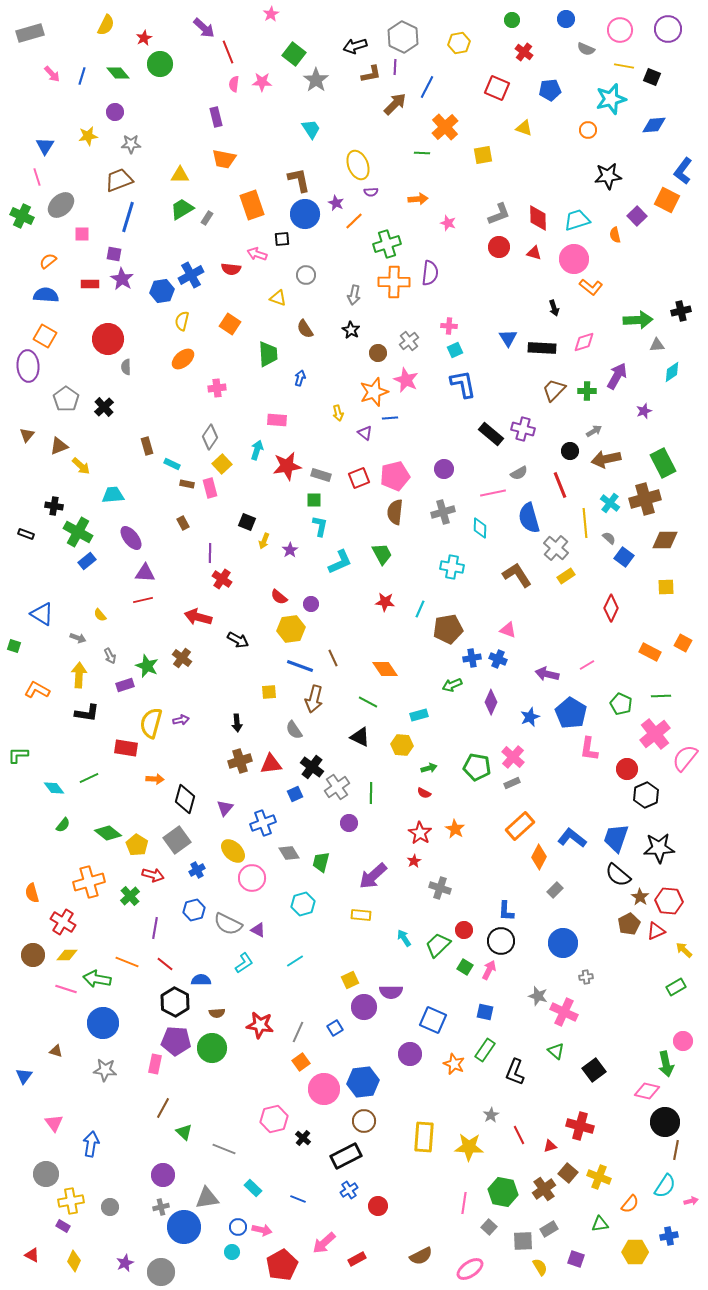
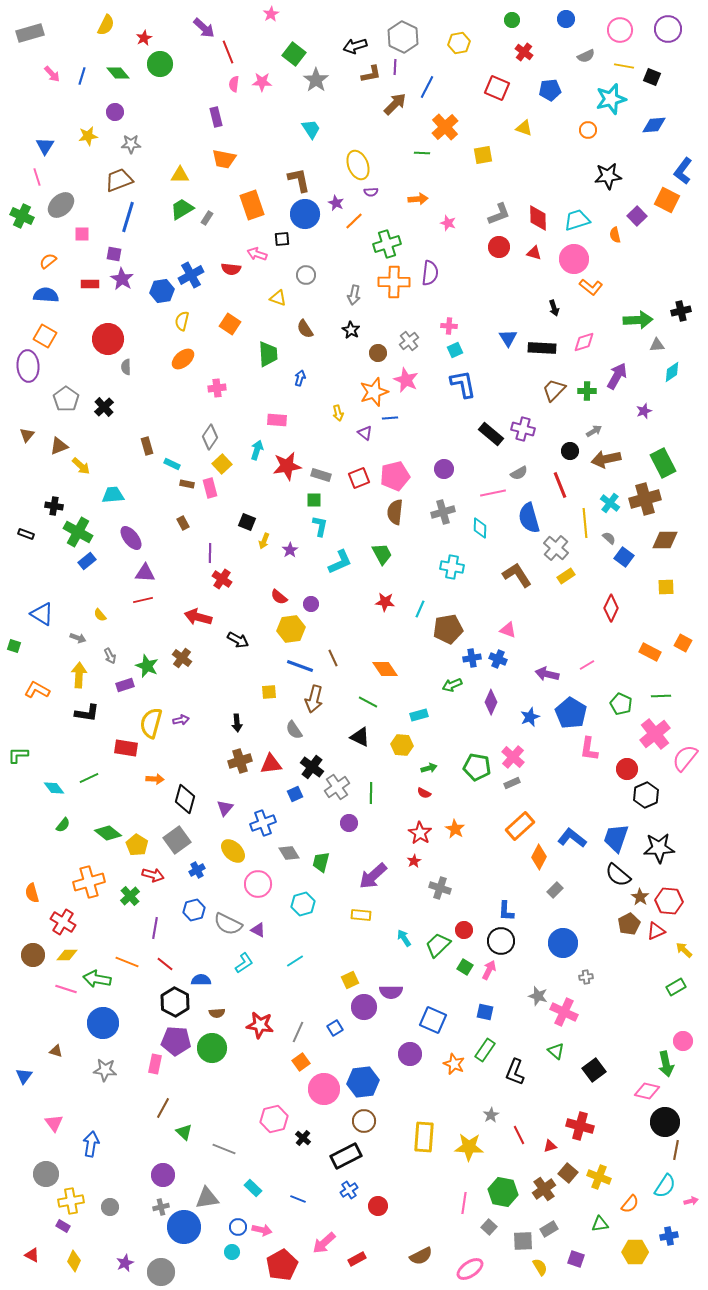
gray semicircle at (586, 49): moved 7 px down; rotated 48 degrees counterclockwise
pink circle at (252, 878): moved 6 px right, 6 px down
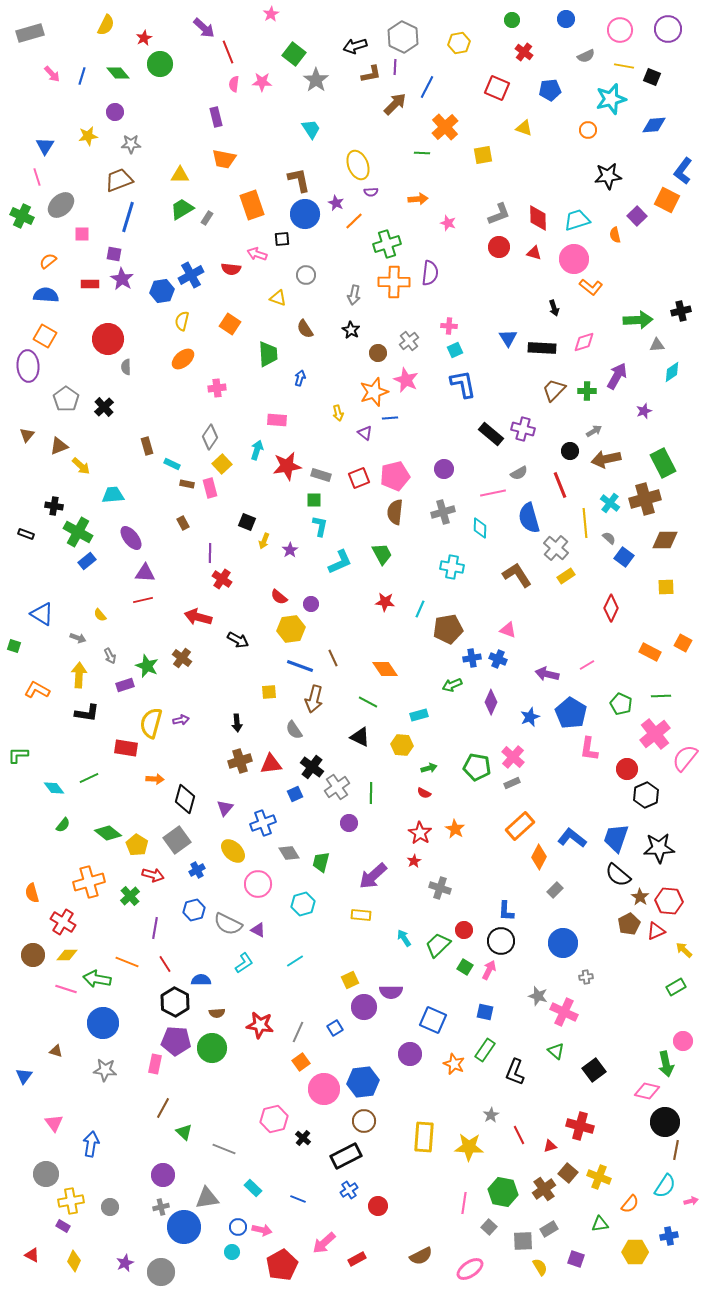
red line at (165, 964): rotated 18 degrees clockwise
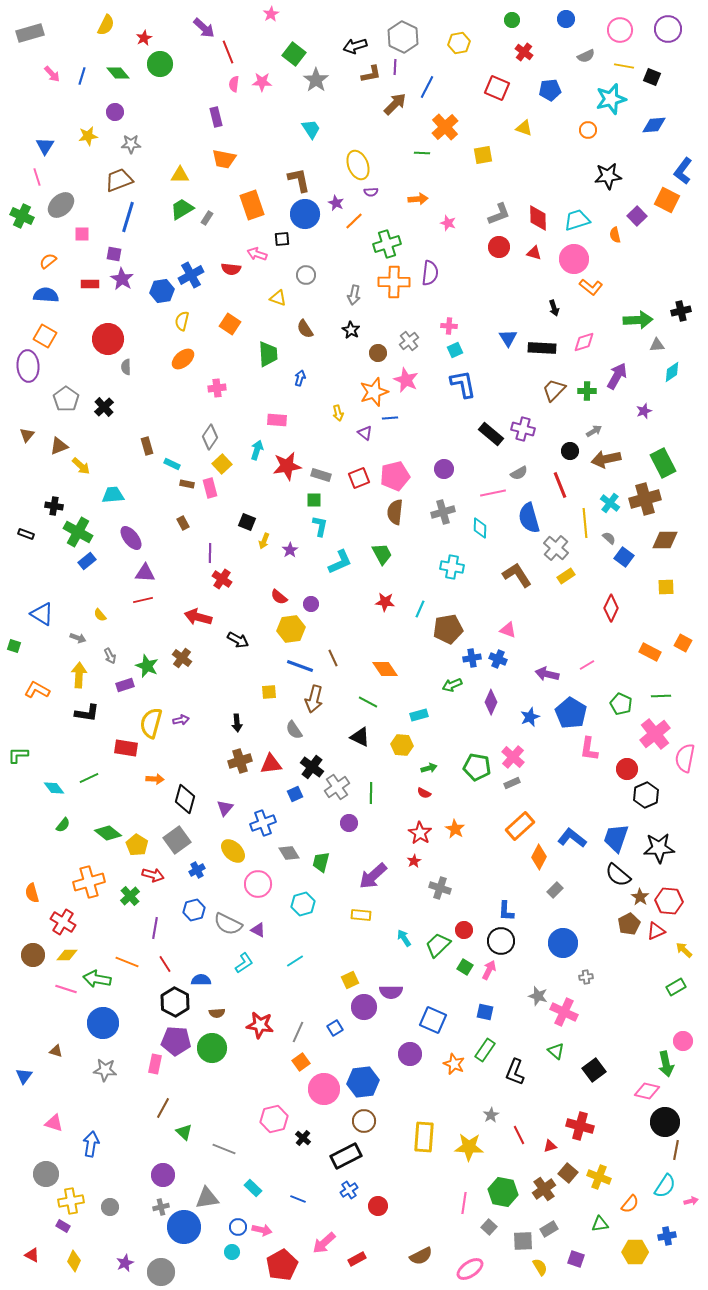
pink semicircle at (685, 758): rotated 28 degrees counterclockwise
pink triangle at (54, 1123): rotated 36 degrees counterclockwise
blue cross at (669, 1236): moved 2 px left
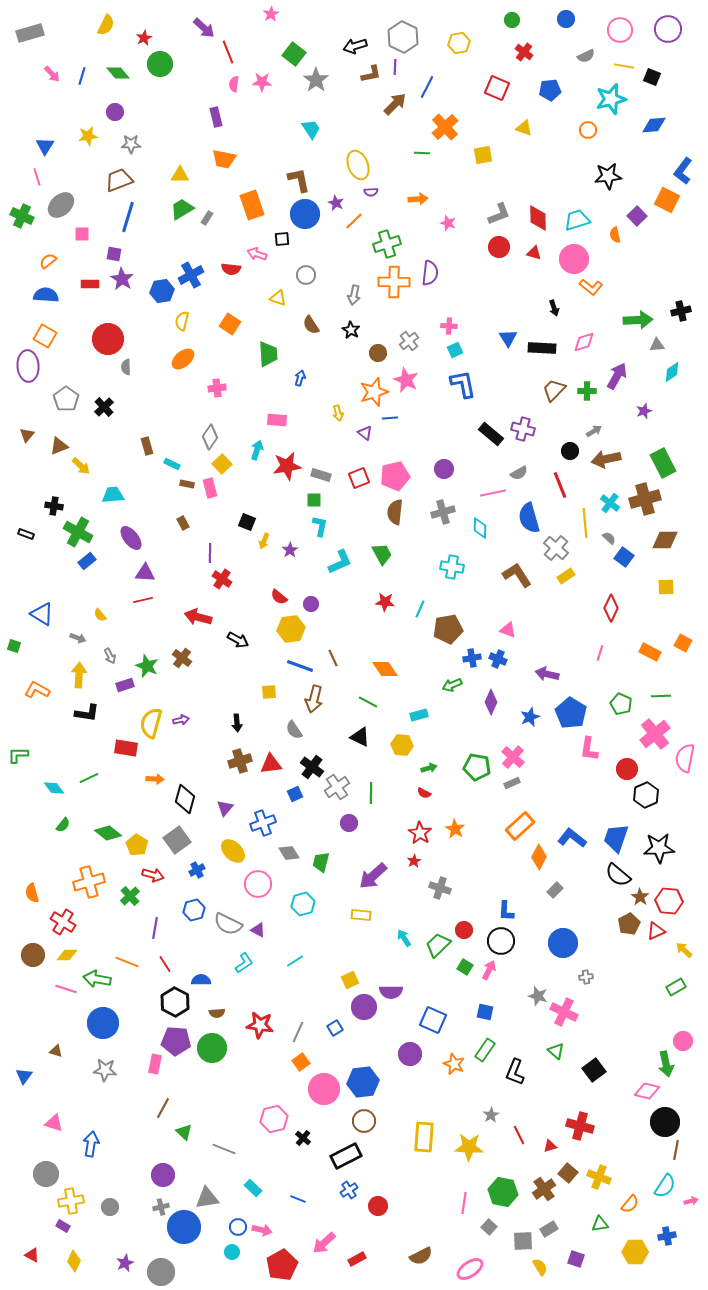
brown semicircle at (305, 329): moved 6 px right, 4 px up
pink line at (587, 665): moved 13 px right, 12 px up; rotated 42 degrees counterclockwise
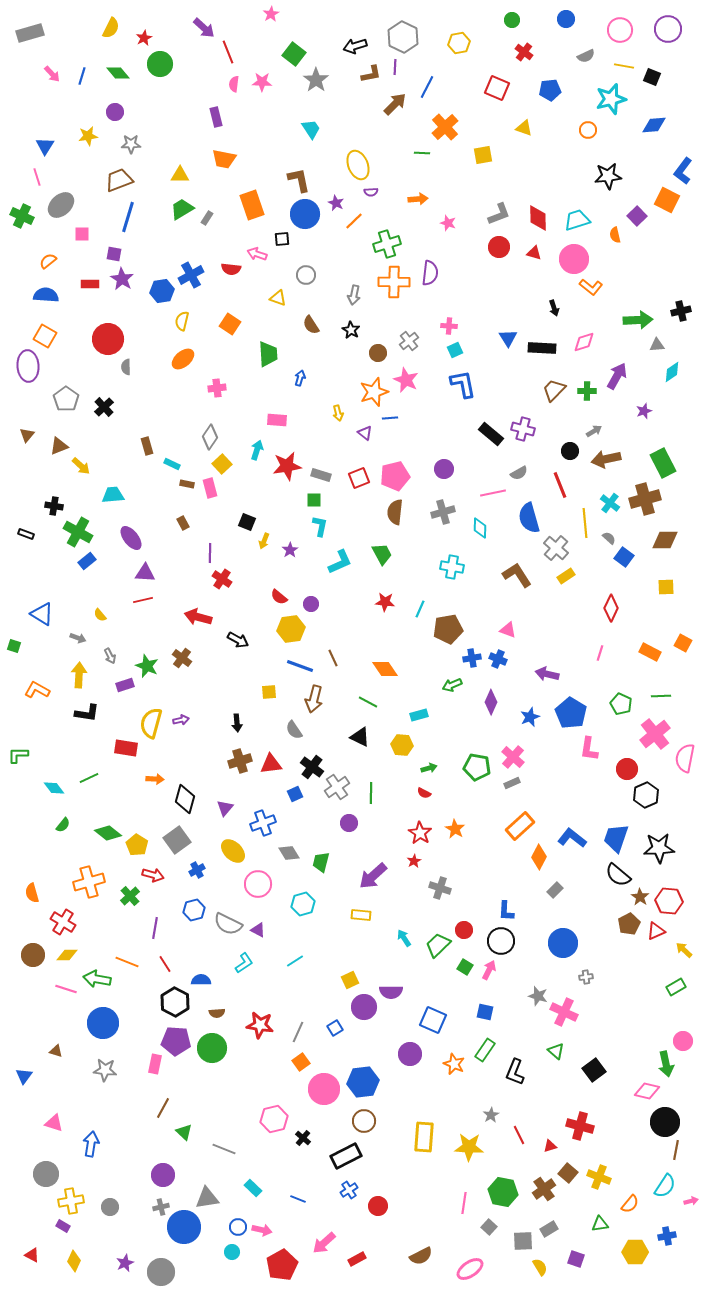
yellow semicircle at (106, 25): moved 5 px right, 3 px down
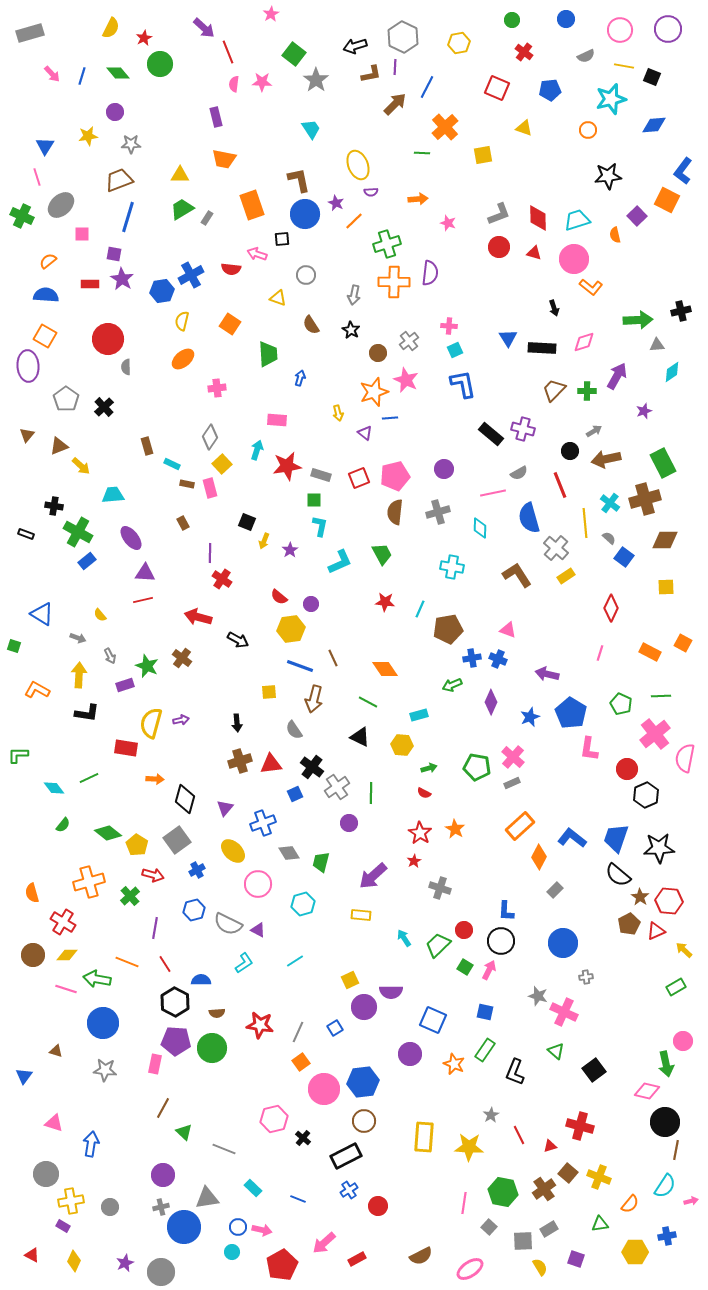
gray cross at (443, 512): moved 5 px left
